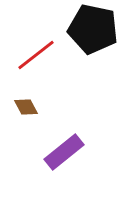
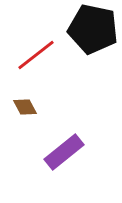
brown diamond: moved 1 px left
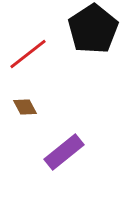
black pentagon: rotated 27 degrees clockwise
red line: moved 8 px left, 1 px up
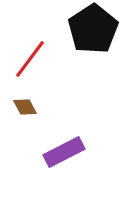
red line: moved 2 px right, 5 px down; rotated 15 degrees counterclockwise
purple rectangle: rotated 12 degrees clockwise
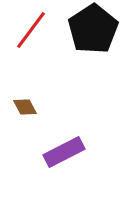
red line: moved 1 px right, 29 px up
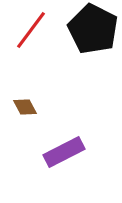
black pentagon: rotated 12 degrees counterclockwise
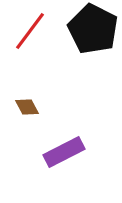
red line: moved 1 px left, 1 px down
brown diamond: moved 2 px right
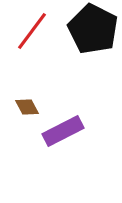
red line: moved 2 px right
purple rectangle: moved 1 px left, 21 px up
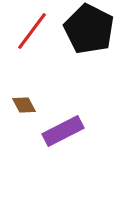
black pentagon: moved 4 px left
brown diamond: moved 3 px left, 2 px up
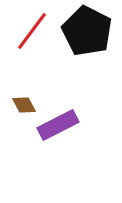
black pentagon: moved 2 px left, 2 px down
purple rectangle: moved 5 px left, 6 px up
